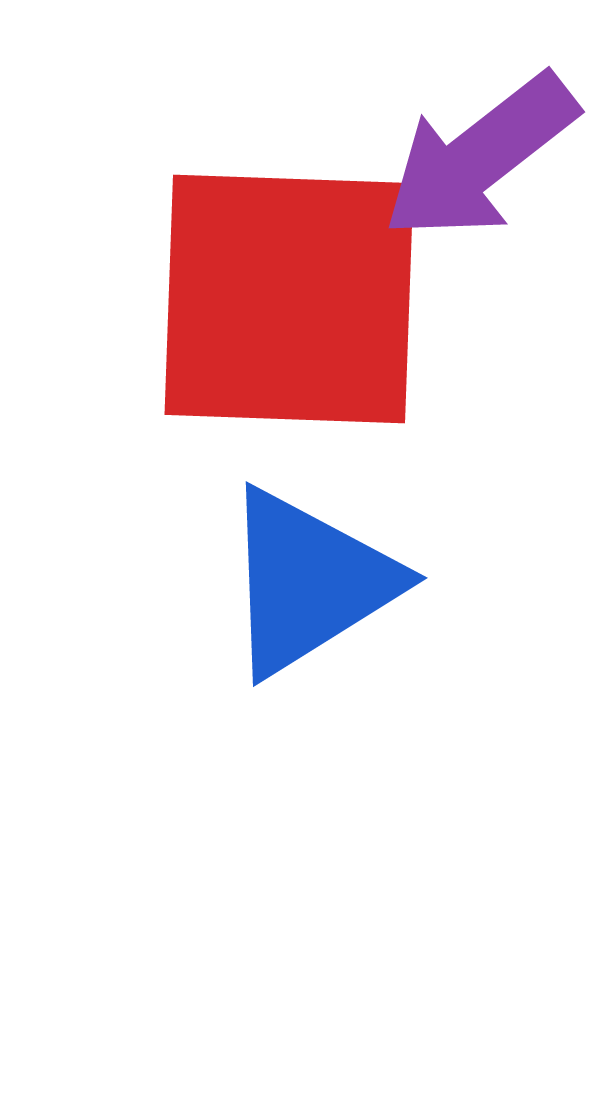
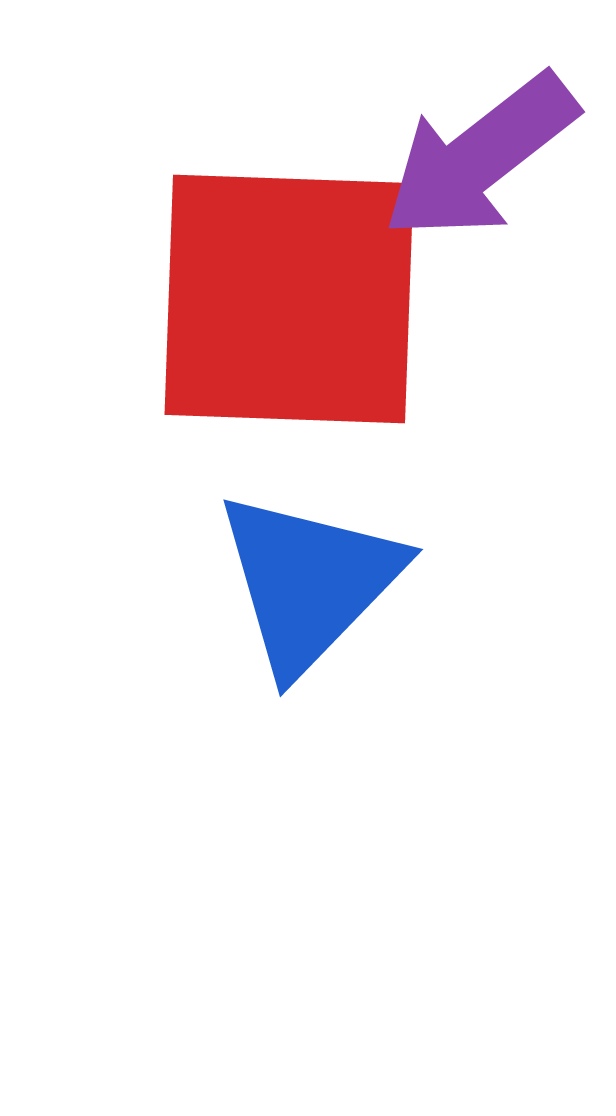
blue triangle: rotated 14 degrees counterclockwise
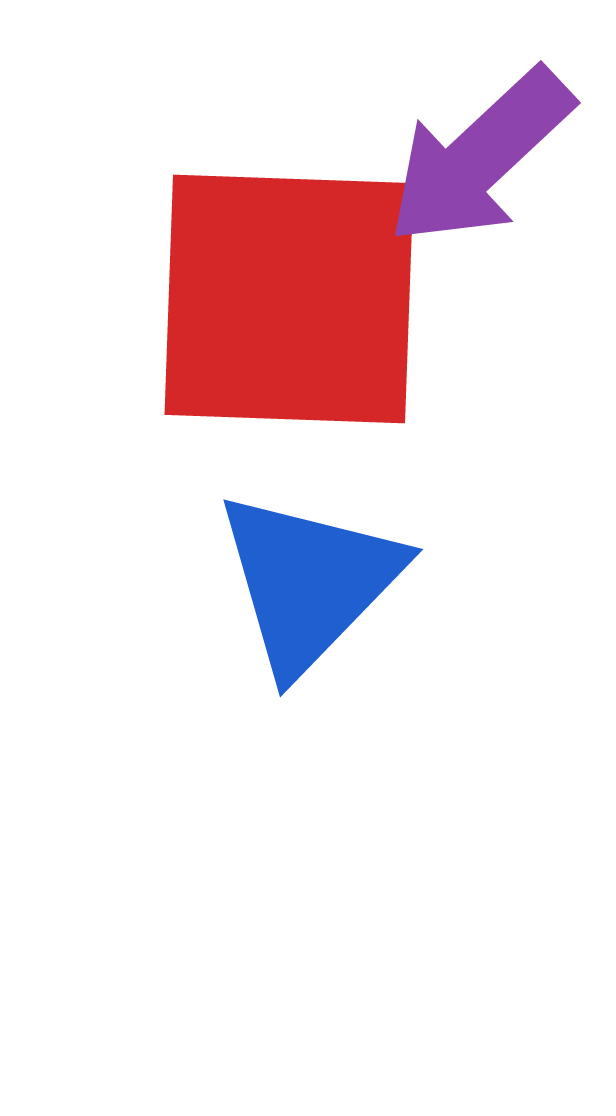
purple arrow: rotated 5 degrees counterclockwise
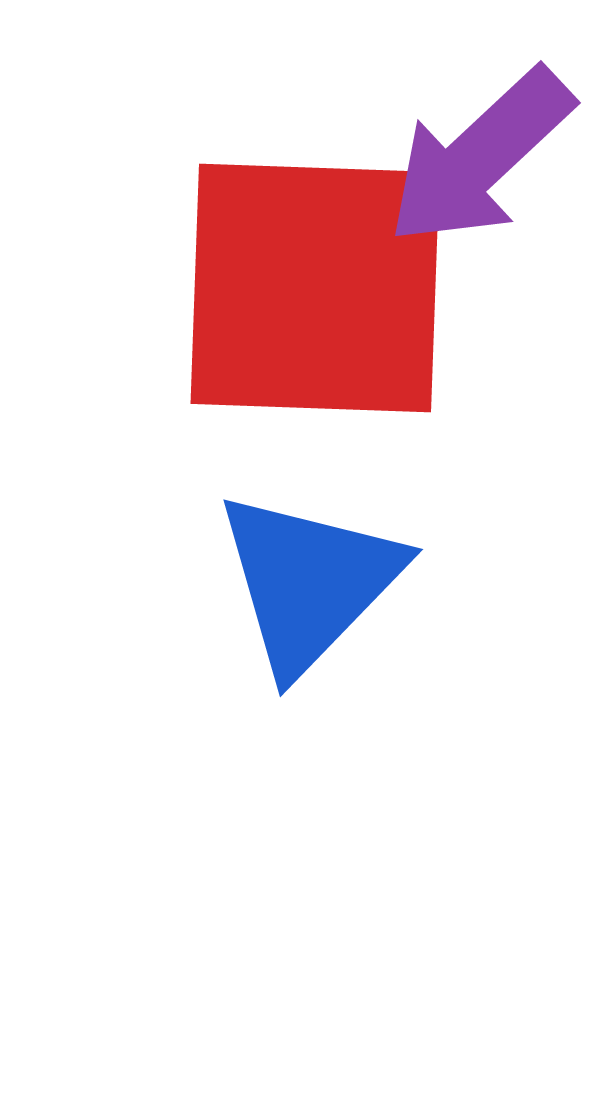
red square: moved 26 px right, 11 px up
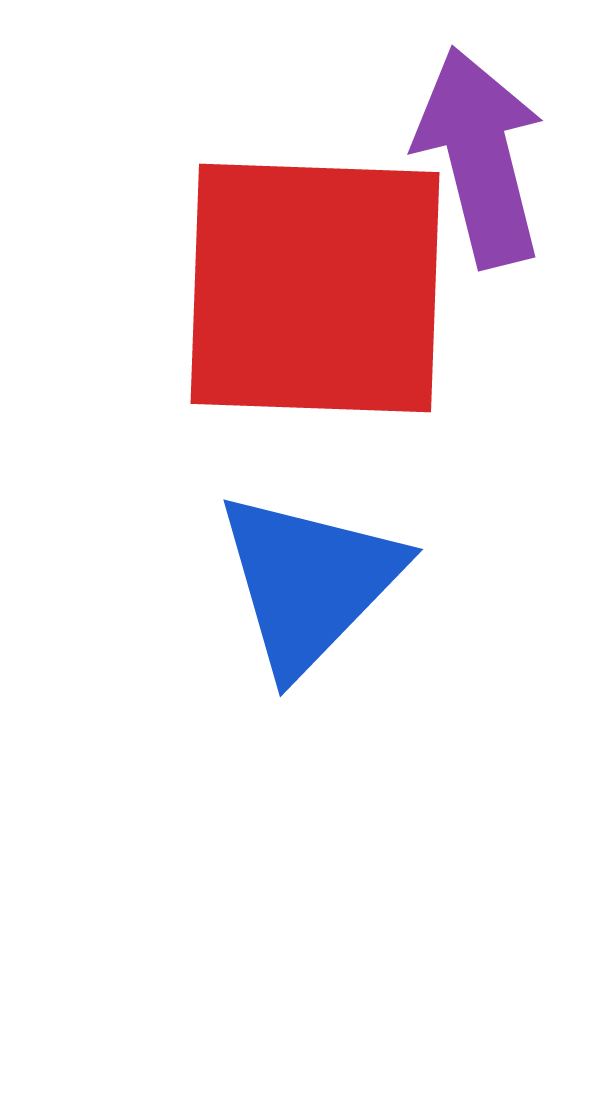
purple arrow: rotated 119 degrees clockwise
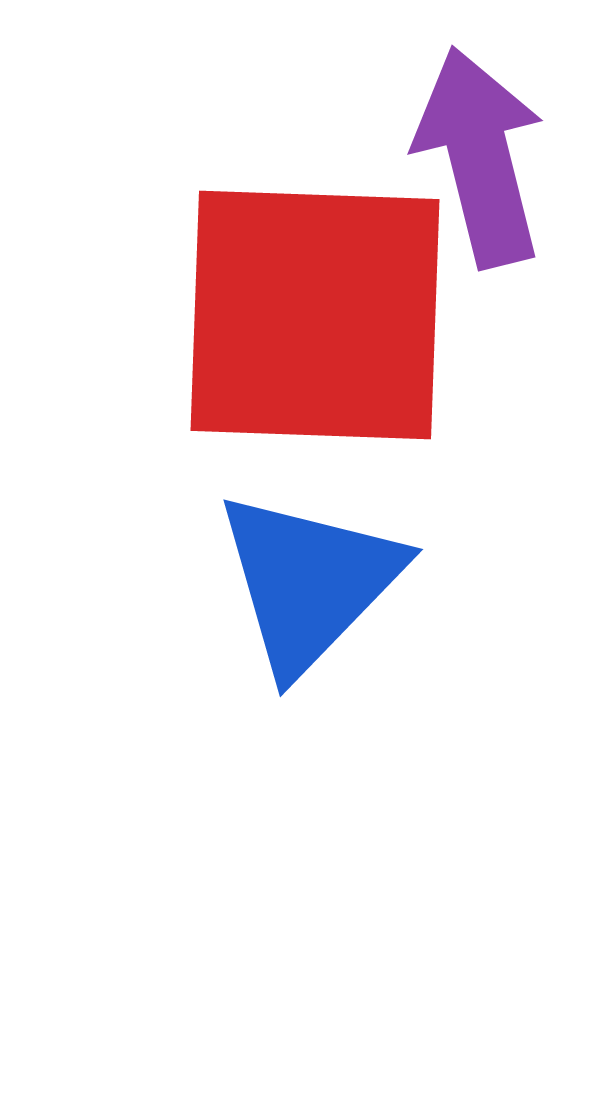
red square: moved 27 px down
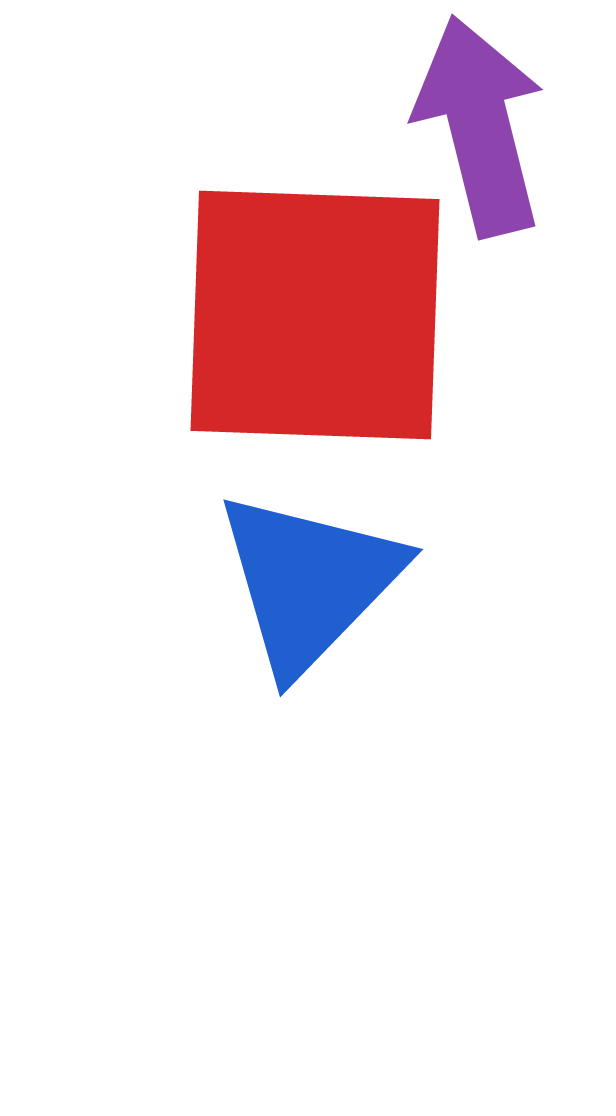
purple arrow: moved 31 px up
